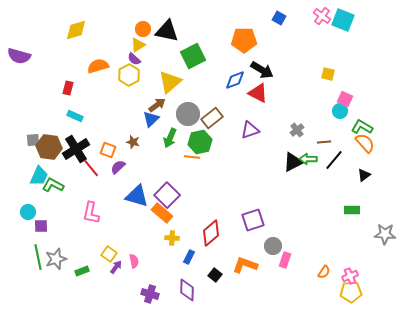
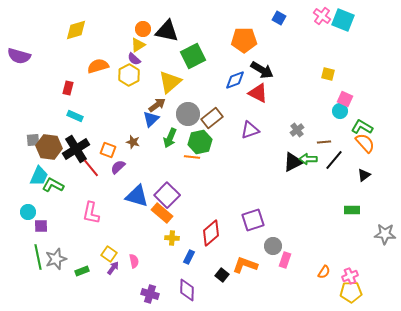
purple arrow at (116, 267): moved 3 px left, 1 px down
black square at (215, 275): moved 7 px right
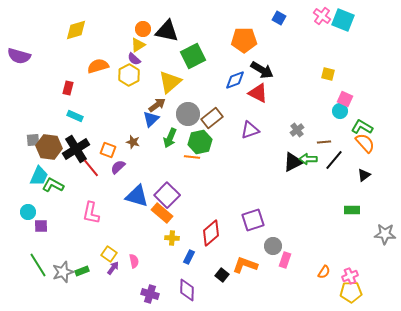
green line at (38, 257): moved 8 px down; rotated 20 degrees counterclockwise
gray star at (56, 259): moved 7 px right, 13 px down
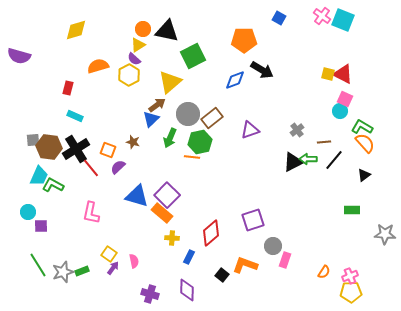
red triangle at (258, 93): moved 85 px right, 19 px up
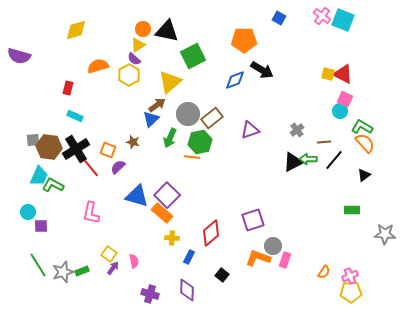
orange L-shape at (245, 265): moved 13 px right, 7 px up
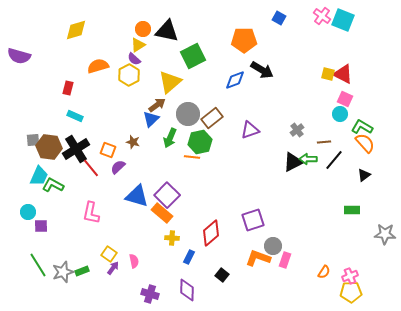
cyan circle at (340, 111): moved 3 px down
